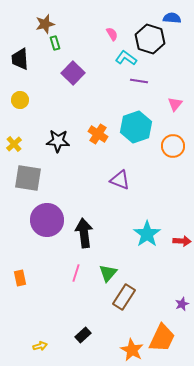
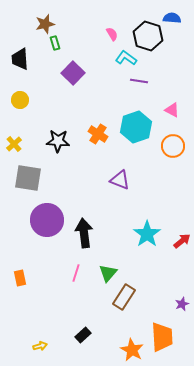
black hexagon: moved 2 px left, 3 px up
pink triangle: moved 3 px left, 6 px down; rotated 42 degrees counterclockwise
red arrow: rotated 42 degrees counterclockwise
orange trapezoid: moved 1 px up; rotated 28 degrees counterclockwise
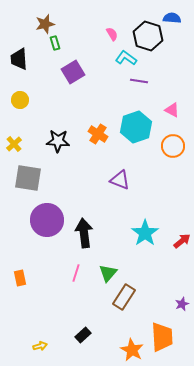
black trapezoid: moved 1 px left
purple square: moved 1 px up; rotated 15 degrees clockwise
cyan star: moved 2 px left, 1 px up
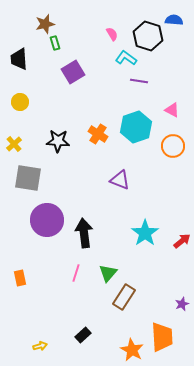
blue semicircle: moved 2 px right, 2 px down
yellow circle: moved 2 px down
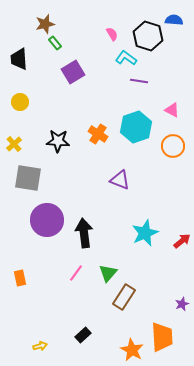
green rectangle: rotated 24 degrees counterclockwise
cyan star: rotated 12 degrees clockwise
pink line: rotated 18 degrees clockwise
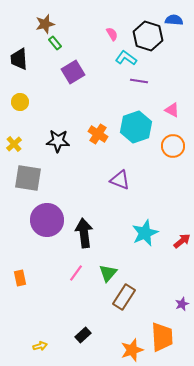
orange star: rotated 25 degrees clockwise
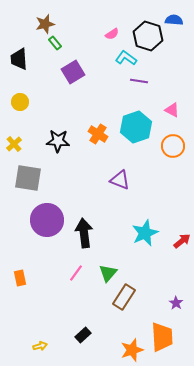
pink semicircle: rotated 88 degrees clockwise
purple star: moved 6 px left, 1 px up; rotated 16 degrees counterclockwise
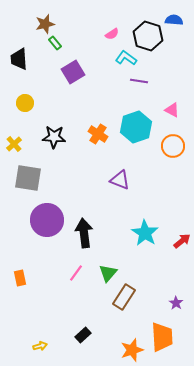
yellow circle: moved 5 px right, 1 px down
black star: moved 4 px left, 4 px up
cyan star: rotated 16 degrees counterclockwise
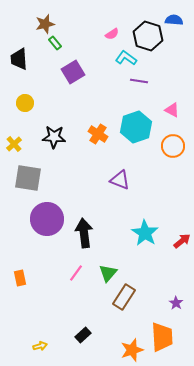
purple circle: moved 1 px up
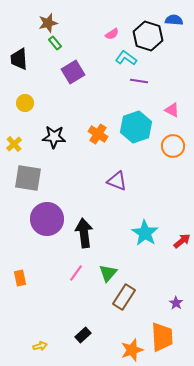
brown star: moved 3 px right, 1 px up
purple triangle: moved 3 px left, 1 px down
